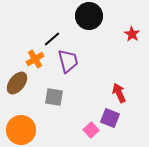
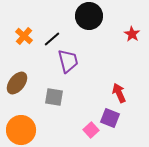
orange cross: moved 11 px left, 23 px up; rotated 18 degrees counterclockwise
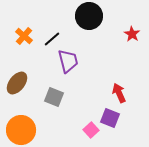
gray square: rotated 12 degrees clockwise
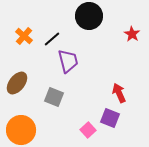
pink square: moved 3 px left
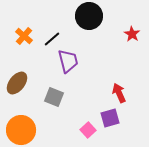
purple square: rotated 36 degrees counterclockwise
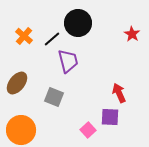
black circle: moved 11 px left, 7 px down
purple square: moved 1 px up; rotated 18 degrees clockwise
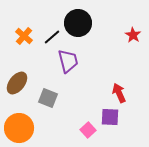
red star: moved 1 px right, 1 px down
black line: moved 2 px up
gray square: moved 6 px left, 1 px down
orange circle: moved 2 px left, 2 px up
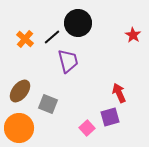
orange cross: moved 1 px right, 3 px down
brown ellipse: moved 3 px right, 8 px down
gray square: moved 6 px down
purple square: rotated 18 degrees counterclockwise
pink square: moved 1 px left, 2 px up
